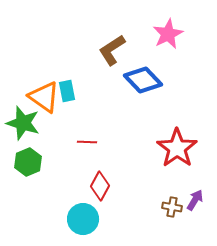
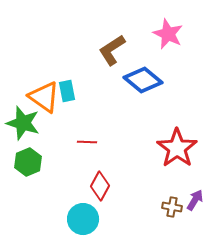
pink star: rotated 20 degrees counterclockwise
blue diamond: rotated 6 degrees counterclockwise
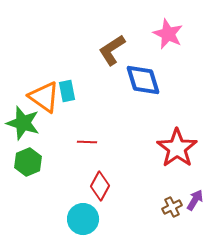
blue diamond: rotated 33 degrees clockwise
brown cross: rotated 36 degrees counterclockwise
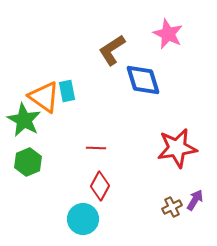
green star: moved 1 px right, 3 px up; rotated 12 degrees clockwise
red line: moved 9 px right, 6 px down
red star: rotated 27 degrees clockwise
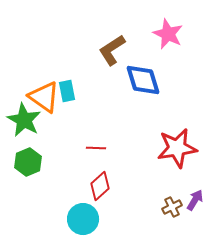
red diamond: rotated 20 degrees clockwise
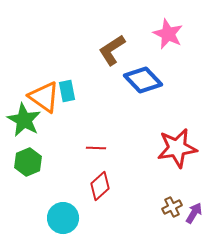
blue diamond: rotated 27 degrees counterclockwise
purple arrow: moved 1 px left, 13 px down
cyan circle: moved 20 px left, 1 px up
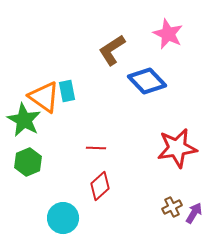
blue diamond: moved 4 px right, 1 px down
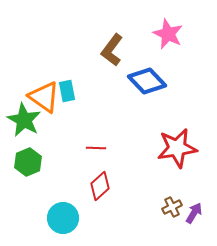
brown L-shape: rotated 20 degrees counterclockwise
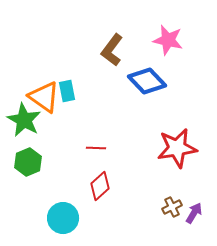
pink star: moved 6 px down; rotated 12 degrees counterclockwise
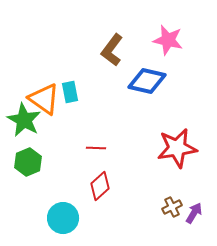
blue diamond: rotated 33 degrees counterclockwise
cyan rectangle: moved 3 px right, 1 px down
orange triangle: moved 2 px down
